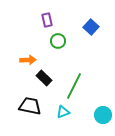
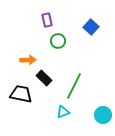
black trapezoid: moved 9 px left, 12 px up
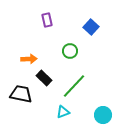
green circle: moved 12 px right, 10 px down
orange arrow: moved 1 px right, 1 px up
green line: rotated 16 degrees clockwise
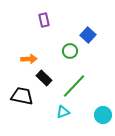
purple rectangle: moved 3 px left
blue square: moved 3 px left, 8 px down
black trapezoid: moved 1 px right, 2 px down
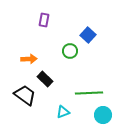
purple rectangle: rotated 24 degrees clockwise
black rectangle: moved 1 px right, 1 px down
green line: moved 15 px right, 7 px down; rotated 44 degrees clockwise
black trapezoid: moved 3 px right, 1 px up; rotated 25 degrees clockwise
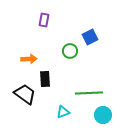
blue square: moved 2 px right, 2 px down; rotated 21 degrees clockwise
black rectangle: rotated 42 degrees clockwise
black trapezoid: moved 1 px up
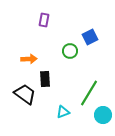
green line: rotated 56 degrees counterclockwise
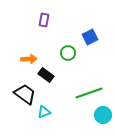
green circle: moved 2 px left, 2 px down
black rectangle: moved 1 px right, 4 px up; rotated 49 degrees counterclockwise
green line: rotated 40 degrees clockwise
cyan triangle: moved 19 px left
